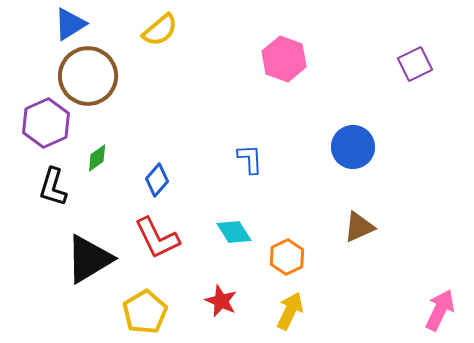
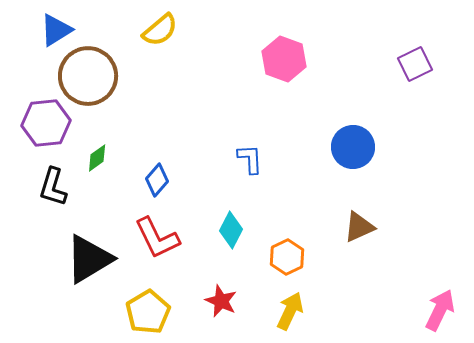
blue triangle: moved 14 px left, 6 px down
purple hexagon: rotated 18 degrees clockwise
cyan diamond: moved 3 px left, 2 px up; rotated 60 degrees clockwise
yellow pentagon: moved 3 px right
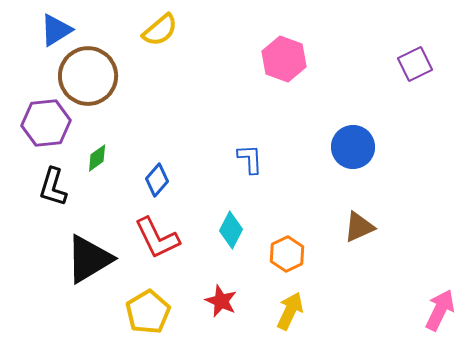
orange hexagon: moved 3 px up
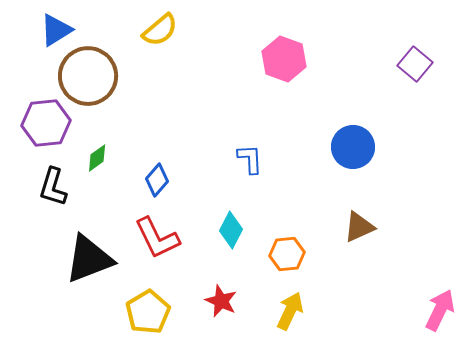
purple square: rotated 24 degrees counterclockwise
orange hexagon: rotated 20 degrees clockwise
black triangle: rotated 10 degrees clockwise
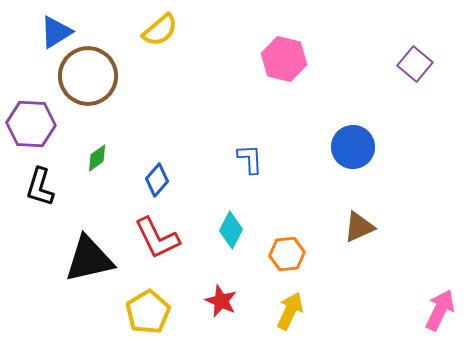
blue triangle: moved 2 px down
pink hexagon: rotated 6 degrees counterclockwise
purple hexagon: moved 15 px left, 1 px down; rotated 9 degrees clockwise
black L-shape: moved 13 px left
black triangle: rotated 8 degrees clockwise
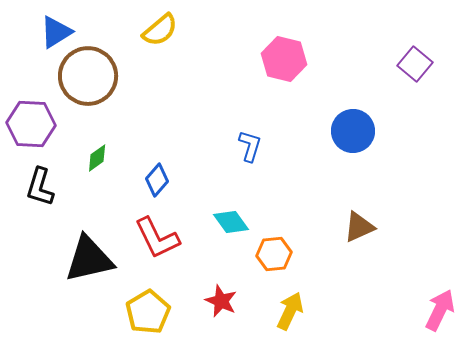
blue circle: moved 16 px up
blue L-shape: moved 13 px up; rotated 20 degrees clockwise
cyan diamond: moved 8 px up; rotated 63 degrees counterclockwise
orange hexagon: moved 13 px left
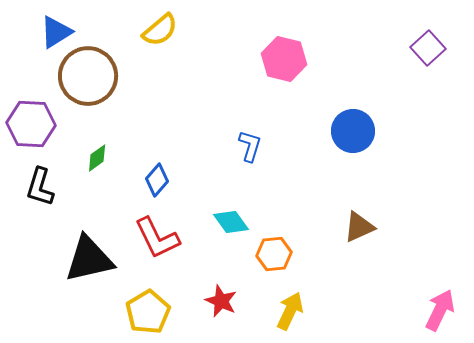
purple square: moved 13 px right, 16 px up; rotated 8 degrees clockwise
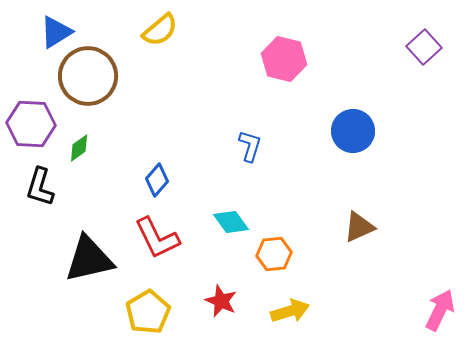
purple square: moved 4 px left, 1 px up
green diamond: moved 18 px left, 10 px up
yellow arrow: rotated 48 degrees clockwise
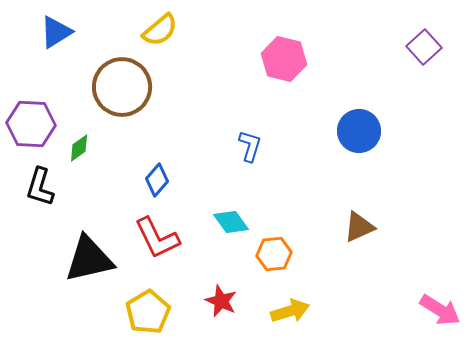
brown circle: moved 34 px right, 11 px down
blue circle: moved 6 px right
pink arrow: rotated 96 degrees clockwise
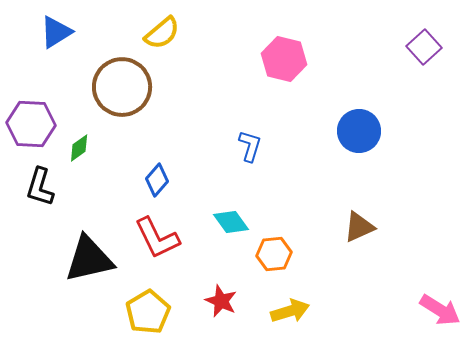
yellow semicircle: moved 2 px right, 3 px down
